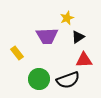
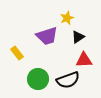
purple trapezoid: rotated 15 degrees counterclockwise
green circle: moved 1 px left
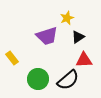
yellow rectangle: moved 5 px left, 5 px down
black semicircle: rotated 20 degrees counterclockwise
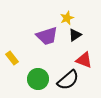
black triangle: moved 3 px left, 2 px up
red triangle: rotated 24 degrees clockwise
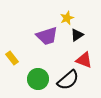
black triangle: moved 2 px right
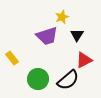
yellow star: moved 5 px left, 1 px up
black triangle: rotated 24 degrees counterclockwise
red triangle: rotated 48 degrees counterclockwise
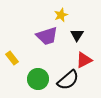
yellow star: moved 1 px left, 2 px up
